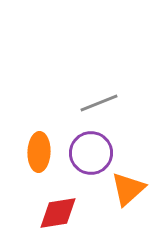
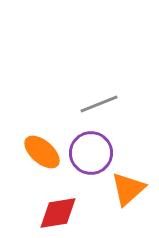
gray line: moved 1 px down
orange ellipse: moved 3 px right; rotated 51 degrees counterclockwise
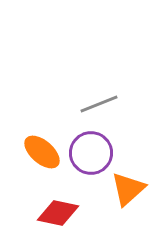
red diamond: rotated 21 degrees clockwise
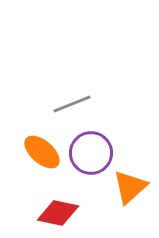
gray line: moved 27 px left
orange triangle: moved 2 px right, 2 px up
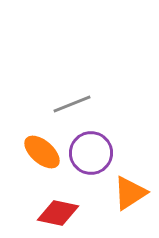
orange triangle: moved 6 px down; rotated 9 degrees clockwise
